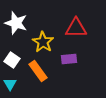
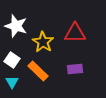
white star: moved 3 px down
red triangle: moved 1 px left, 5 px down
purple rectangle: moved 6 px right, 10 px down
orange rectangle: rotated 10 degrees counterclockwise
cyan triangle: moved 2 px right, 2 px up
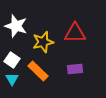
yellow star: rotated 25 degrees clockwise
cyan triangle: moved 3 px up
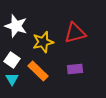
red triangle: rotated 15 degrees counterclockwise
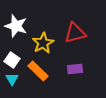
yellow star: moved 1 px down; rotated 15 degrees counterclockwise
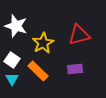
red triangle: moved 4 px right, 2 px down
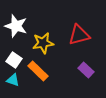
yellow star: rotated 20 degrees clockwise
white square: moved 2 px right
purple rectangle: moved 11 px right, 1 px down; rotated 49 degrees clockwise
cyan triangle: moved 1 px right, 1 px down; rotated 40 degrees counterclockwise
